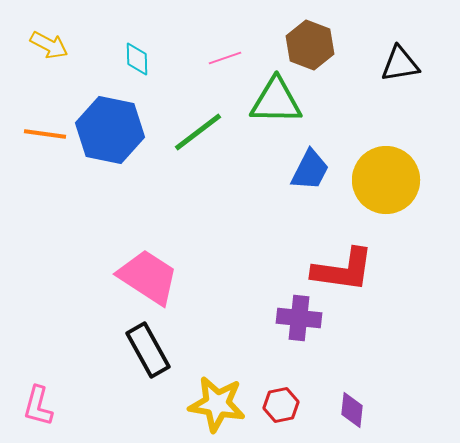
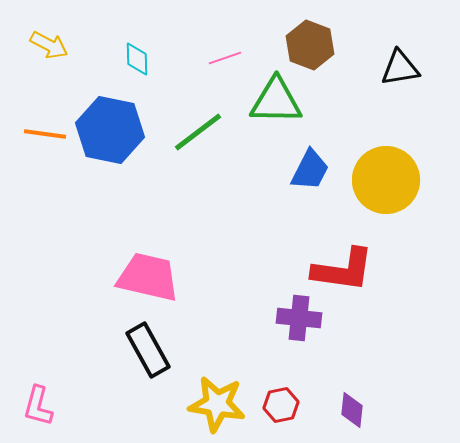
black triangle: moved 4 px down
pink trapezoid: rotated 20 degrees counterclockwise
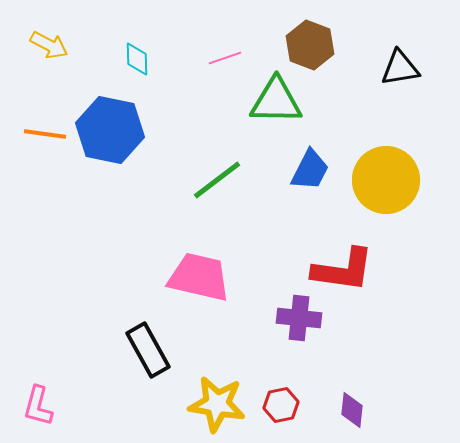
green line: moved 19 px right, 48 px down
pink trapezoid: moved 51 px right
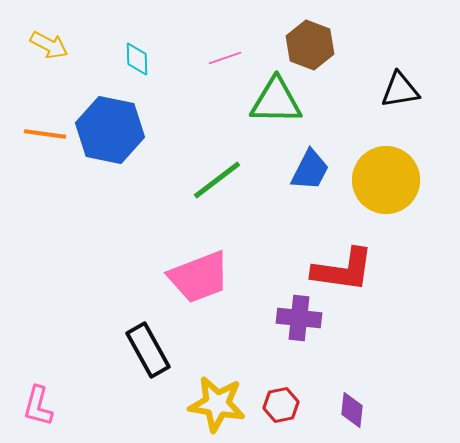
black triangle: moved 22 px down
pink trapezoid: rotated 146 degrees clockwise
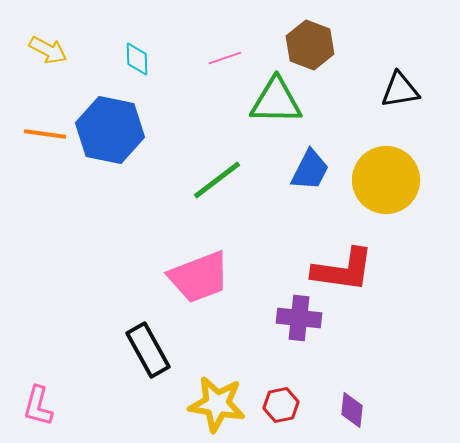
yellow arrow: moved 1 px left, 5 px down
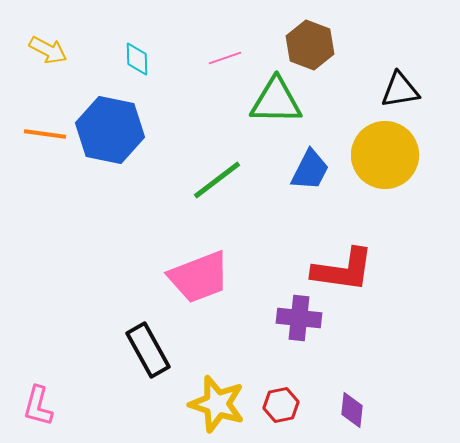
yellow circle: moved 1 px left, 25 px up
yellow star: rotated 8 degrees clockwise
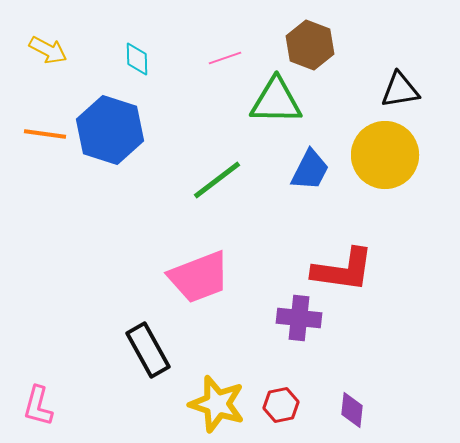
blue hexagon: rotated 6 degrees clockwise
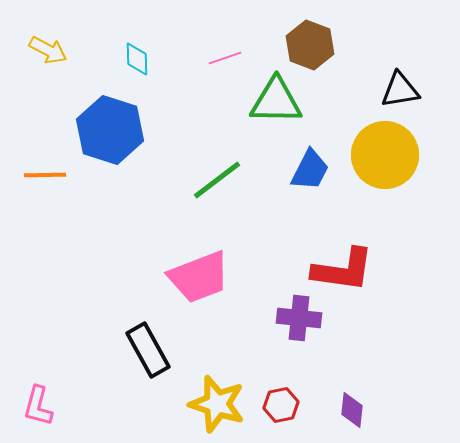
orange line: moved 41 px down; rotated 9 degrees counterclockwise
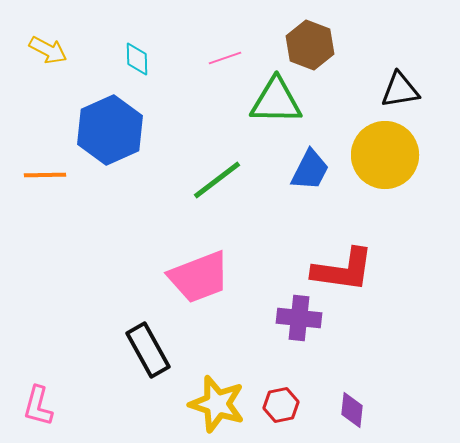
blue hexagon: rotated 18 degrees clockwise
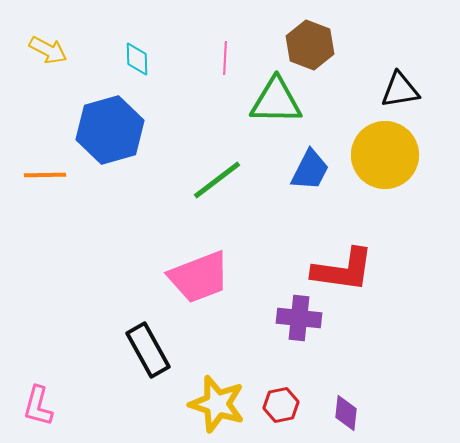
pink line: rotated 68 degrees counterclockwise
blue hexagon: rotated 8 degrees clockwise
purple diamond: moved 6 px left, 3 px down
